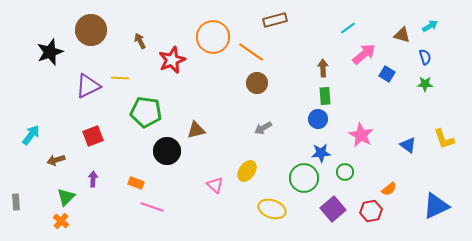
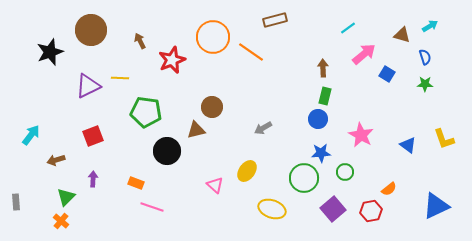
brown circle at (257, 83): moved 45 px left, 24 px down
green rectangle at (325, 96): rotated 18 degrees clockwise
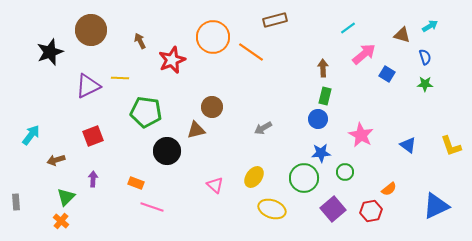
yellow L-shape at (444, 139): moved 7 px right, 7 px down
yellow ellipse at (247, 171): moved 7 px right, 6 px down
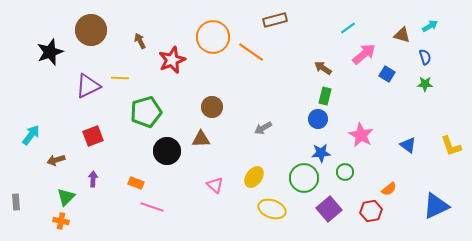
brown arrow at (323, 68): rotated 54 degrees counterclockwise
green pentagon at (146, 112): rotated 24 degrees counterclockwise
brown triangle at (196, 130): moved 5 px right, 9 px down; rotated 12 degrees clockwise
purple square at (333, 209): moved 4 px left
orange cross at (61, 221): rotated 28 degrees counterclockwise
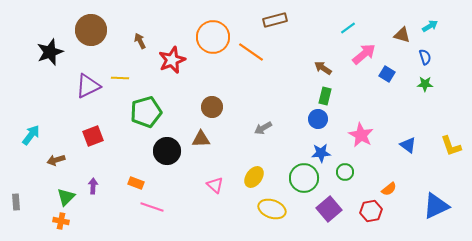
purple arrow at (93, 179): moved 7 px down
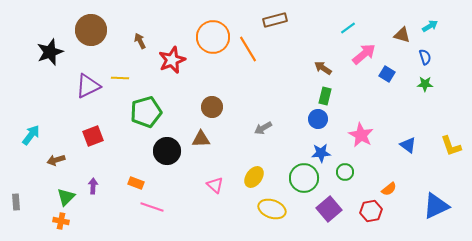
orange line at (251, 52): moved 3 px left, 3 px up; rotated 24 degrees clockwise
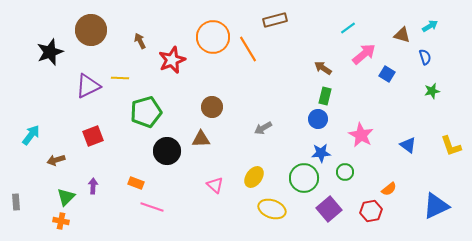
green star at (425, 84): moved 7 px right, 7 px down; rotated 14 degrees counterclockwise
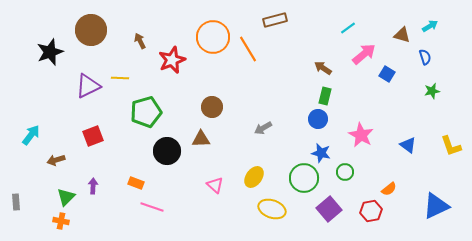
blue star at (321, 153): rotated 18 degrees clockwise
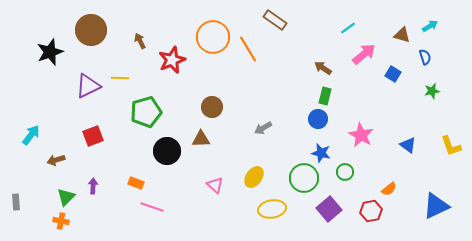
brown rectangle at (275, 20): rotated 50 degrees clockwise
blue square at (387, 74): moved 6 px right
yellow ellipse at (272, 209): rotated 28 degrees counterclockwise
